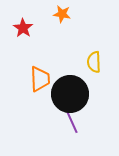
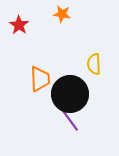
red star: moved 4 px left, 3 px up
yellow semicircle: moved 2 px down
purple line: moved 2 px left, 1 px up; rotated 12 degrees counterclockwise
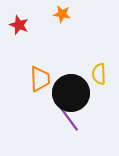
red star: rotated 12 degrees counterclockwise
yellow semicircle: moved 5 px right, 10 px down
black circle: moved 1 px right, 1 px up
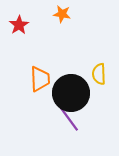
red star: rotated 18 degrees clockwise
